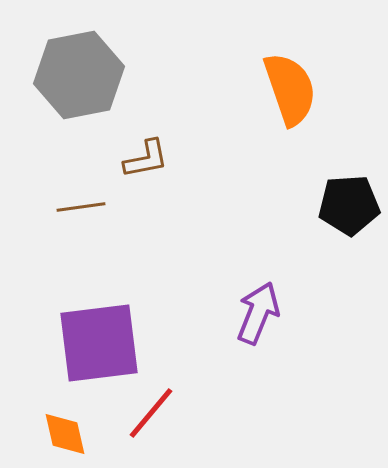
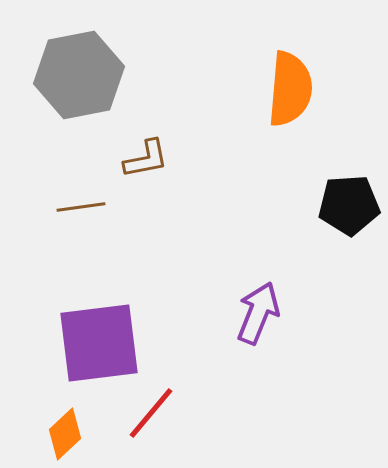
orange semicircle: rotated 24 degrees clockwise
orange diamond: rotated 60 degrees clockwise
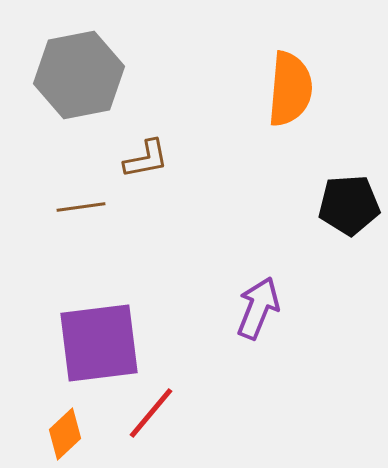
purple arrow: moved 5 px up
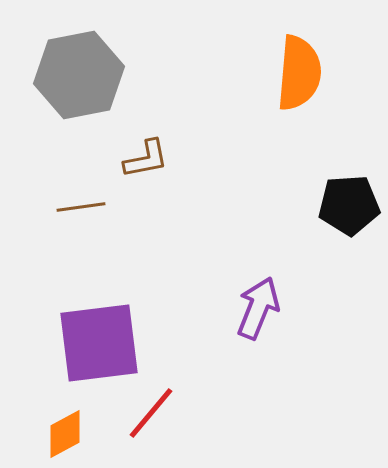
orange semicircle: moved 9 px right, 16 px up
orange diamond: rotated 15 degrees clockwise
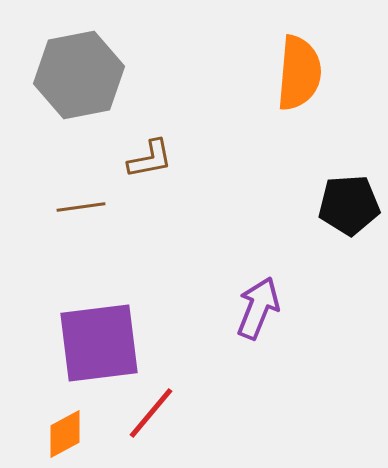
brown L-shape: moved 4 px right
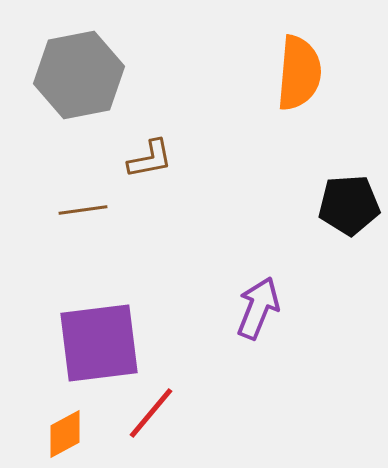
brown line: moved 2 px right, 3 px down
